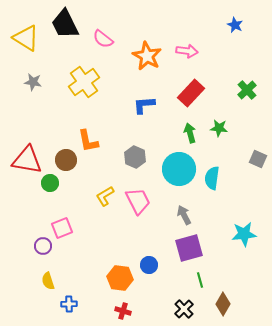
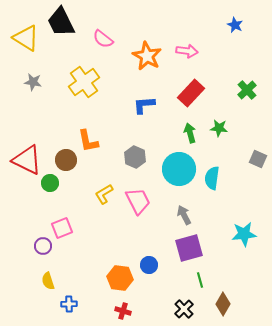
black trapezoid: moved 4 px left, 2 px up
red triangle: rotated 16 degrees clockwise
yellow L-shape: moved 1 px left, 2 px up
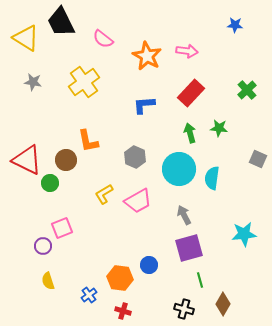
blue star: rotated 21 degrees counterclockwise
pink trapezoid: rotated 88 degrees clockwise
blue cross: moved 20 px right, 9 px up; rotated 35 degrees counterclockwise
black cross: rotated 30 degrees counterclockwise
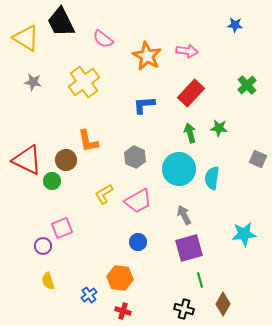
green cross: moved 5 px up
green circle: moved 2 px right, 2 px up
blue circle: moved 11 px left, 23 px up
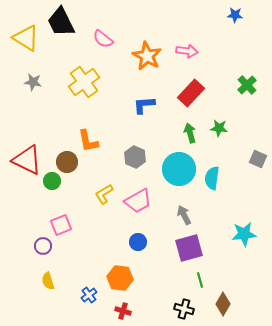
blue star: moved 10 px up
brown circle: moved 1 px right, 2 px down
pink square: moved 1 px left, 3 px up
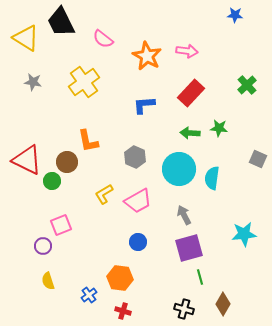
green arrow: rotated 72 degrees counterclockwise
green line: moved 3 px up
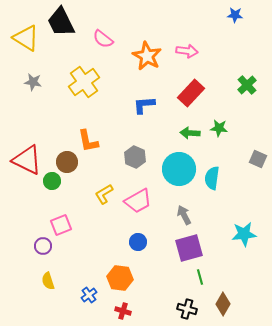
black cross: moved 3 px right
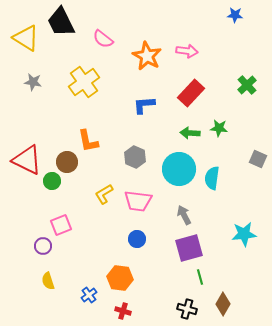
pink trapezoid: rotated 36 degrees clockwise
blue circle: moved 1 px left, 3 px up
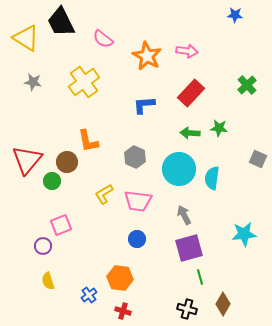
red triangle: rotated 44 degrees clockwise
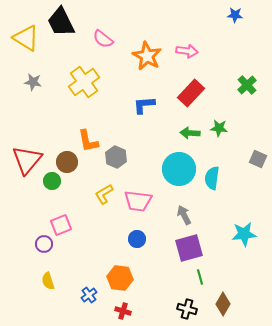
gray hexagon: moved 19 px left
purple circle: moved 1 px right, 2 px up
